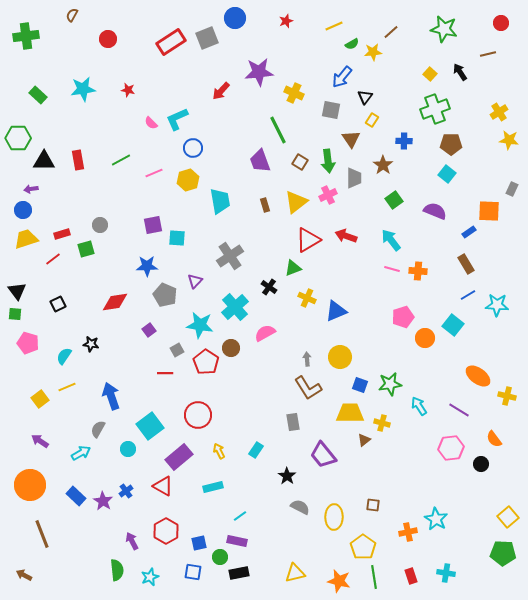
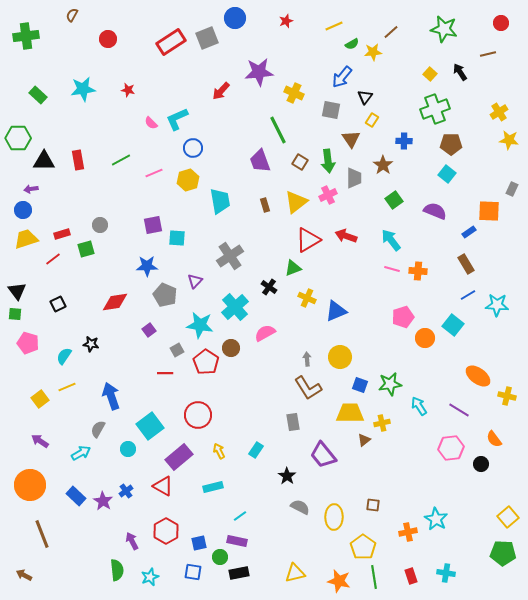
yellow cross at (382, 423): rotated 28 degrees counterclockwise
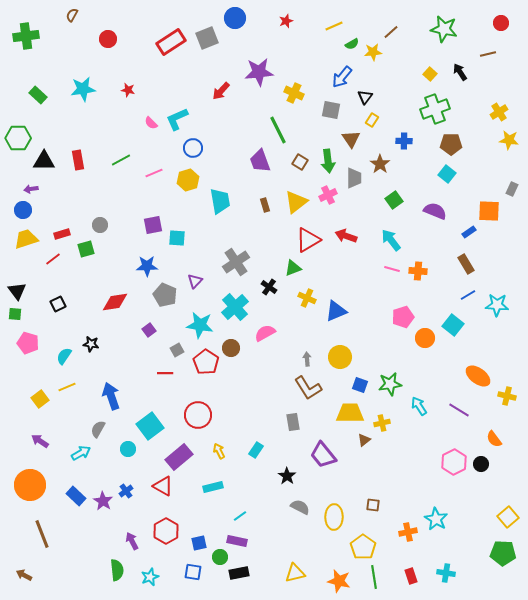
brown star at (383, 165): moved 3 px left, 1 px up
gray cross at (230, 256): moved 6 px right, 6 px down
pink hexagon at (451, 448): moved 3 px right, 14 px down; rotated 20 degrees counterclockwise
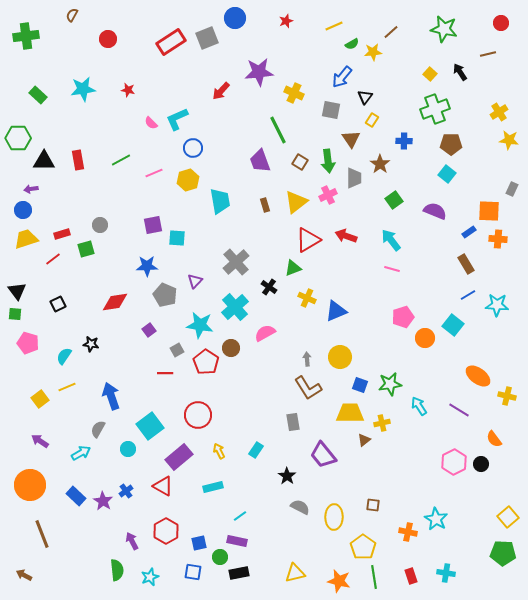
gray cross at (236, 262): rotated 8 degrees counterclockwise
orange cross at (418, 271): moved 80 px right, 32 px up
orange cross at (408, 532): rotated 24 degrees clockwise
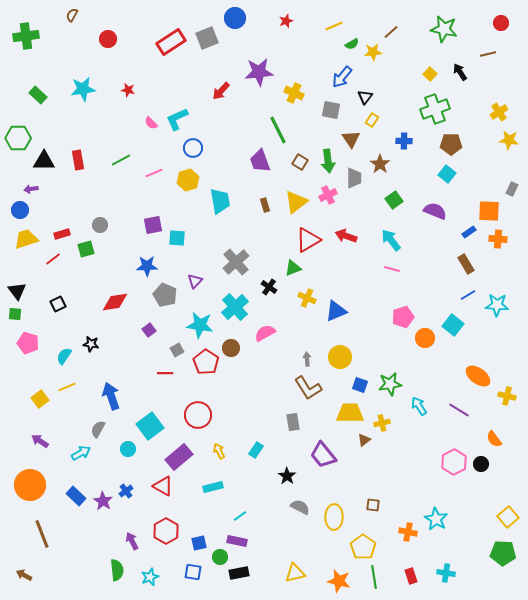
blue circle at (23, 210): moved 3 px left
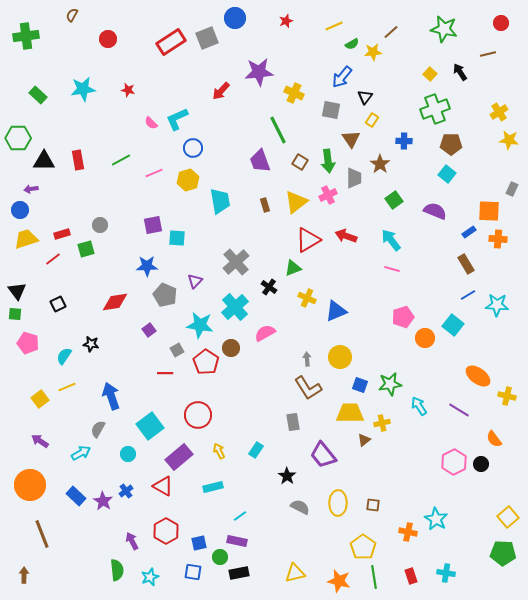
cyan circle at (128, 449): moved 5 px down
yellow ellipse at (334, 517): moved 4 px right, 14 px up
brown arrow at (24, 575): rotated 63 degrees clockwise
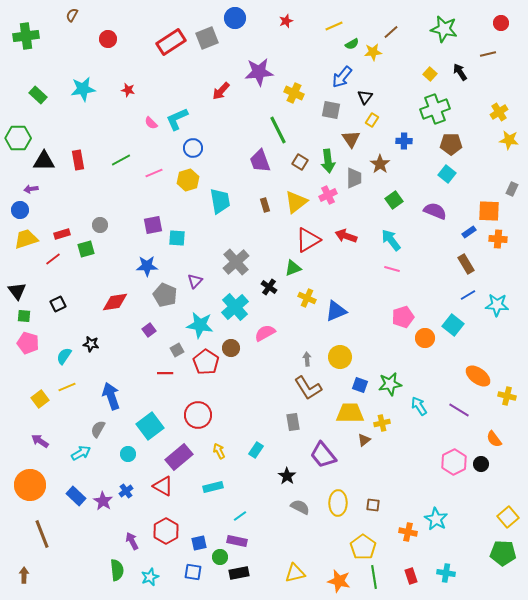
green square at (15, 314): moved 9 px right, 2 px down
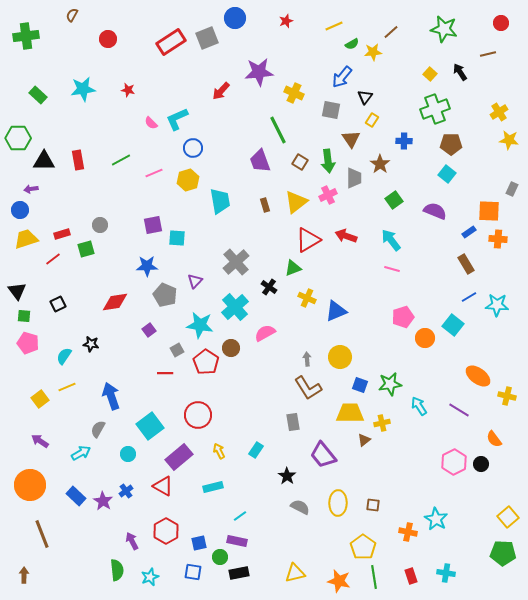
blue line at (468, 295): moved 1 px right, 2 px down
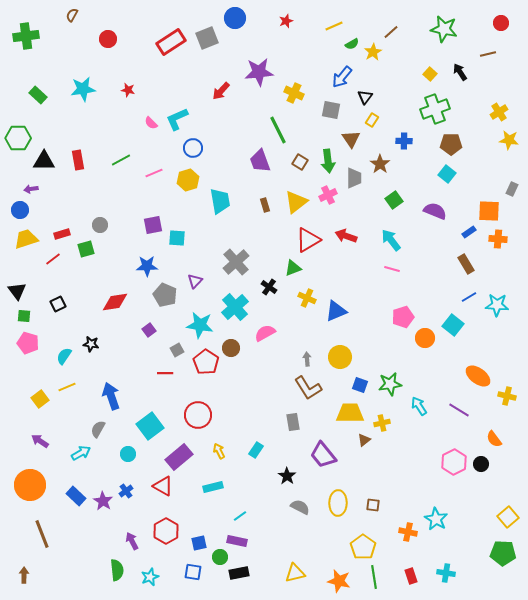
yellow star at (373, 52): rotated 24 degrees counterclockwise
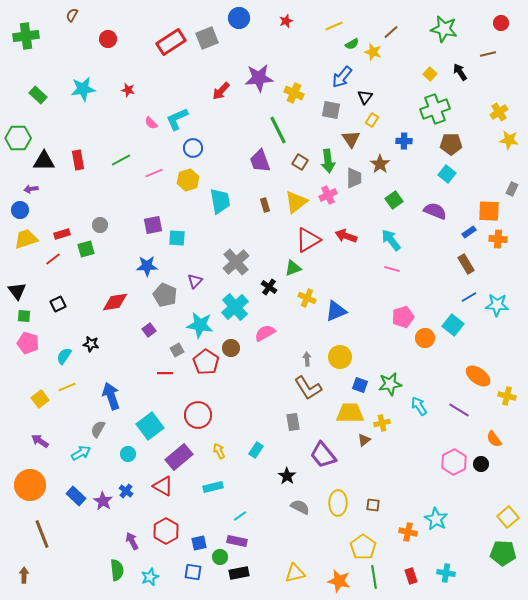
blue circle at (235, 18): moved 4 px right
yellow star at (373, 52): rotated 24 degrees counterclockwise
purple star at (259, 72): moved 6 px down
blue cross at (126, 491): rotated 16 degrees counterclockwise
